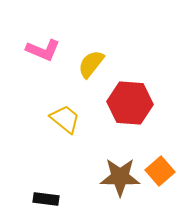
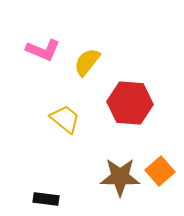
yellow semicircle: moved 4 px left, 2 px up
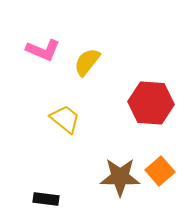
red hexagon: moved 21 px right
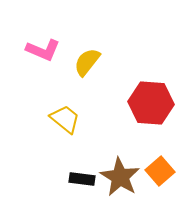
brown star: rotated 30 degrees clockwise
black rectangle: moved 36 px right, 20 px up
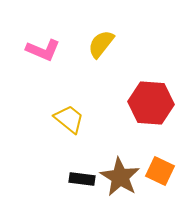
yellow semicircle: moved 14 px right, 18 px up
yellow trapezoid: moved 4 px right
orange square: rotated 24 degrees counterclockwise
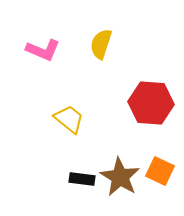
yellow semicircle: rotated 20 degrees counterclockwise
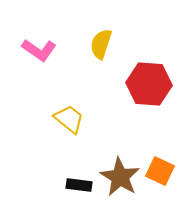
pink L-shape: moved 4 px left; rotated 12 degrees clockwise
red hexagon: moved 2 px left, 19 px up
black rectangle: moved 3 px left, 6 px down
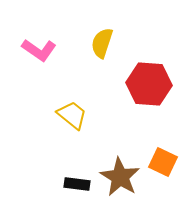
yellow semicircle: moved 1 px right, 1 px up
yellow trapezoid: moved 3 px right, 4 px up
orange square: moved 3 px right, 9 px up
black rectangle: moved 2 px left, 1 px up
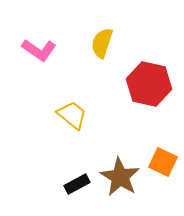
red hexagon: rotated 9 degrees clockwise
black rectangle: rotated 35 degrees counterclockwise
